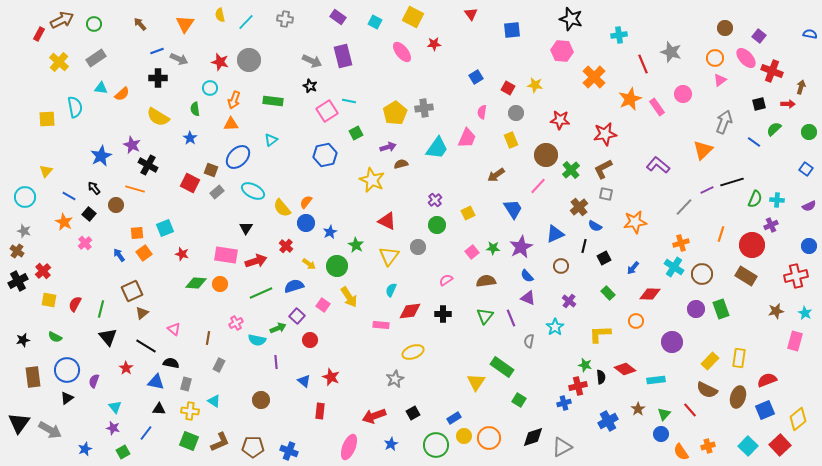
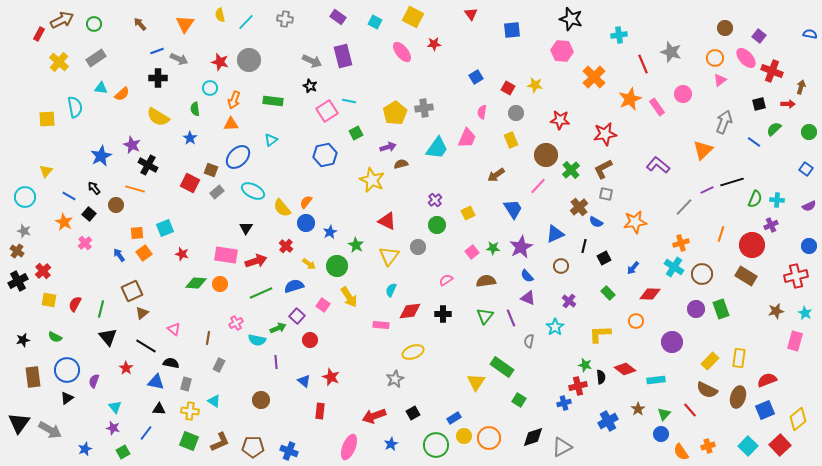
blue semicircle at (595, 226): moved 1 px right, 4 px up
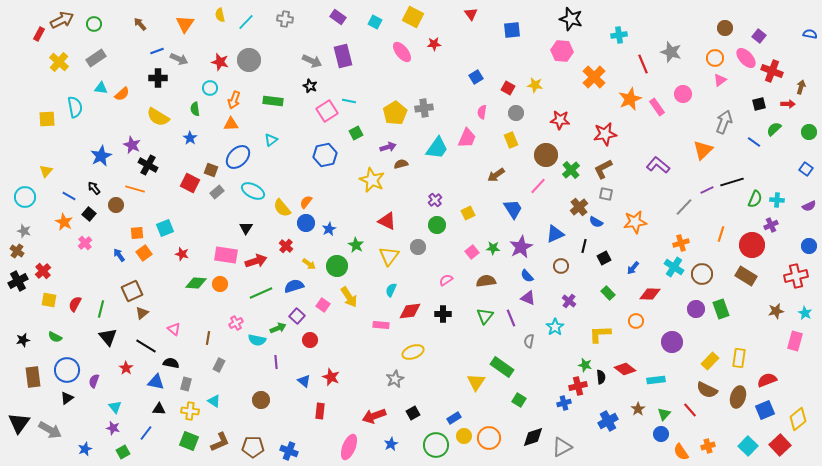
blue star at (330, 232): moved 1 px left, 3 px up
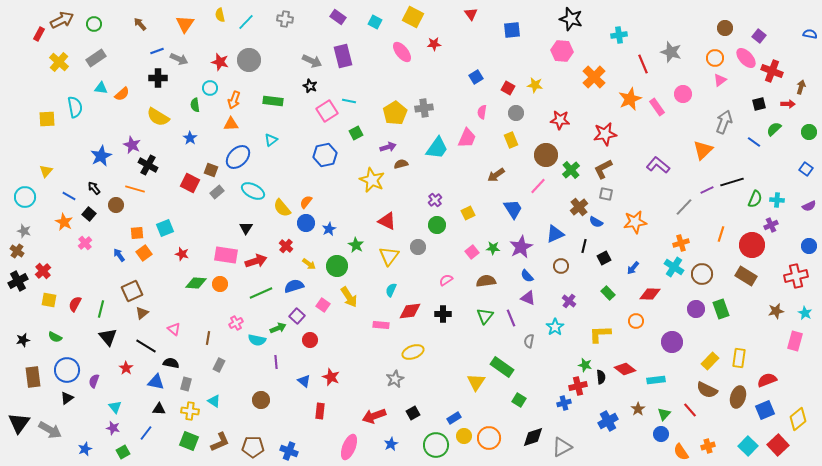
green semicircle at (195, 109): moved 4 px up
red square at (780, 445): moved 2 px left
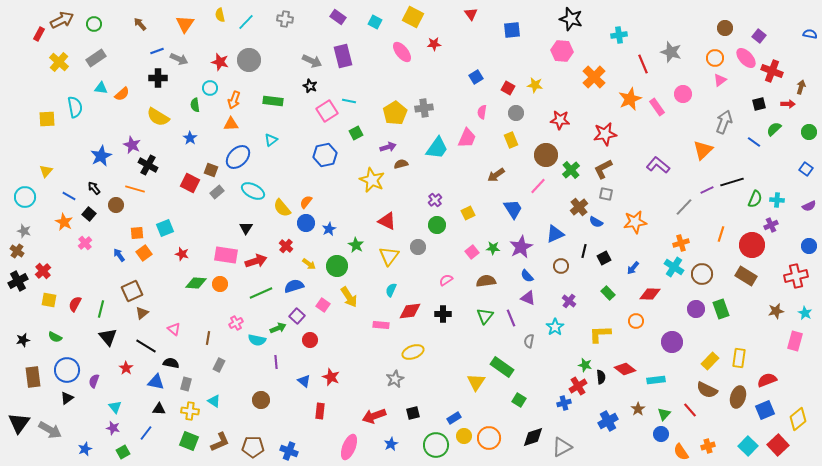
black line at (584, 246): moved 5 px down
red cross at (578, 386): rotated 18 degrees counterclockwise
black square at (413, 413): rotated 16 degrees clockwise
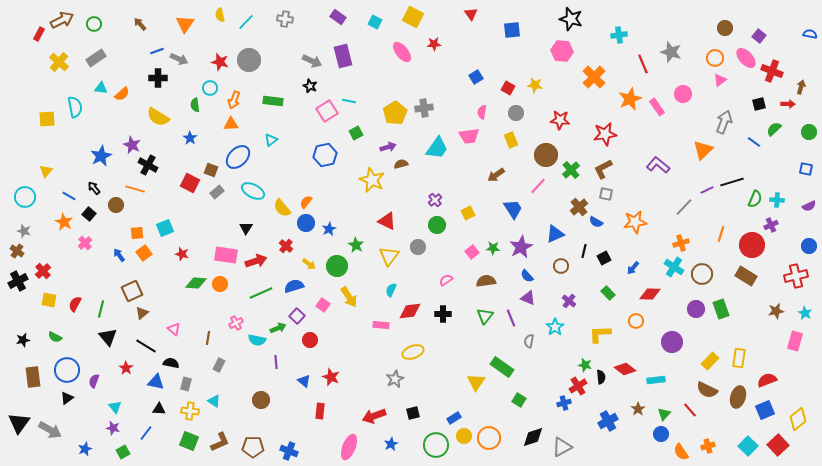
pink trapezoid at (467, 138): moved 2 px right, 2 px up; rotated 60 degrees clockwise
blue square at (806, 169): rotated 24 degrees counterclockwise
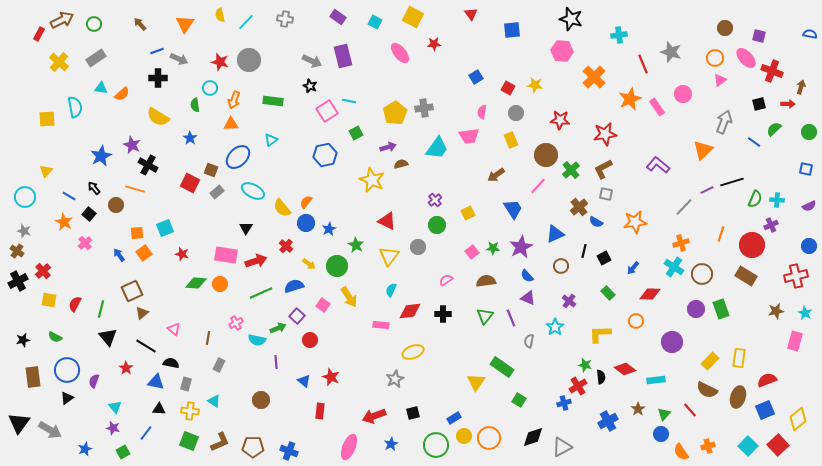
purple square at (759, 36): rotated 24 degrees counterclockwise
pink ellipse at (402, 52): moved 2 px left, 1 px down
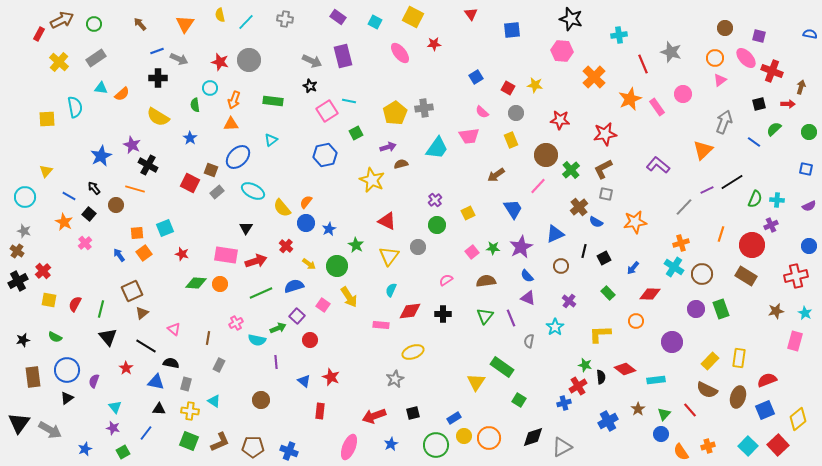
pink semicircle at (482, 112): rotated 56 degrees counterclockwise
black line at (732, 182): rotated 15 degrees counterclockwise
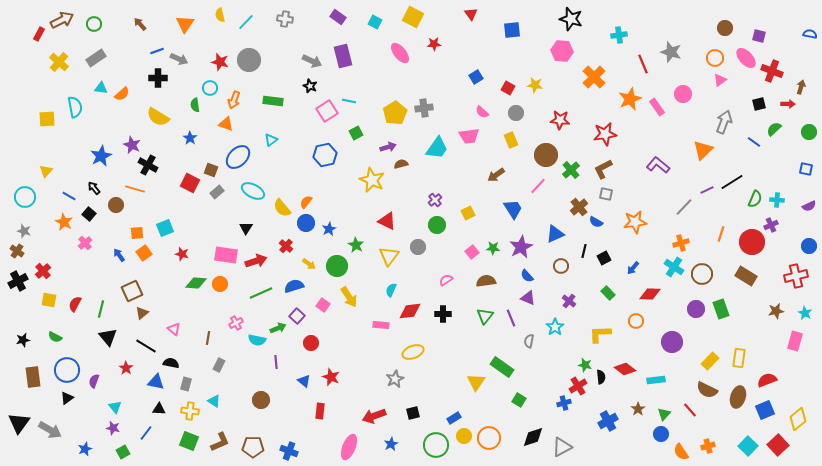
orange triangle at (231, 124): moved 5 px left; rotated 21 degrees clockwise
red circle at (752, 245): moved 3 px up
red circle at (310, 340): moved 1 px right, 3 px down
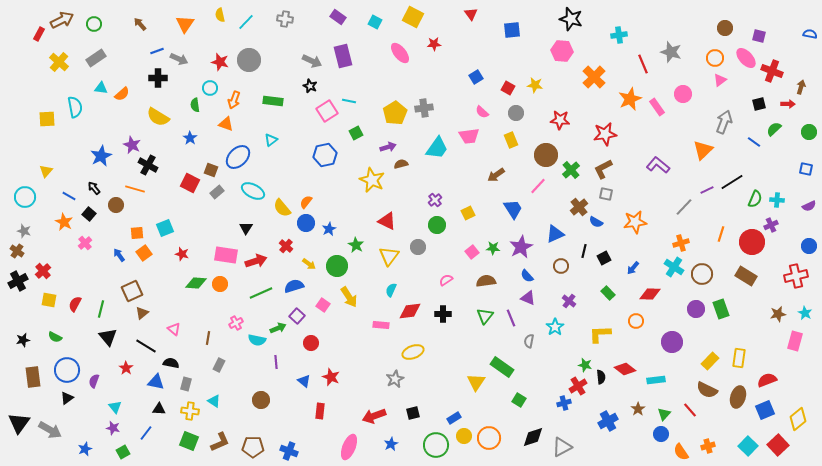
brown star at (776, 311): moved 2 px right, 3 px down
